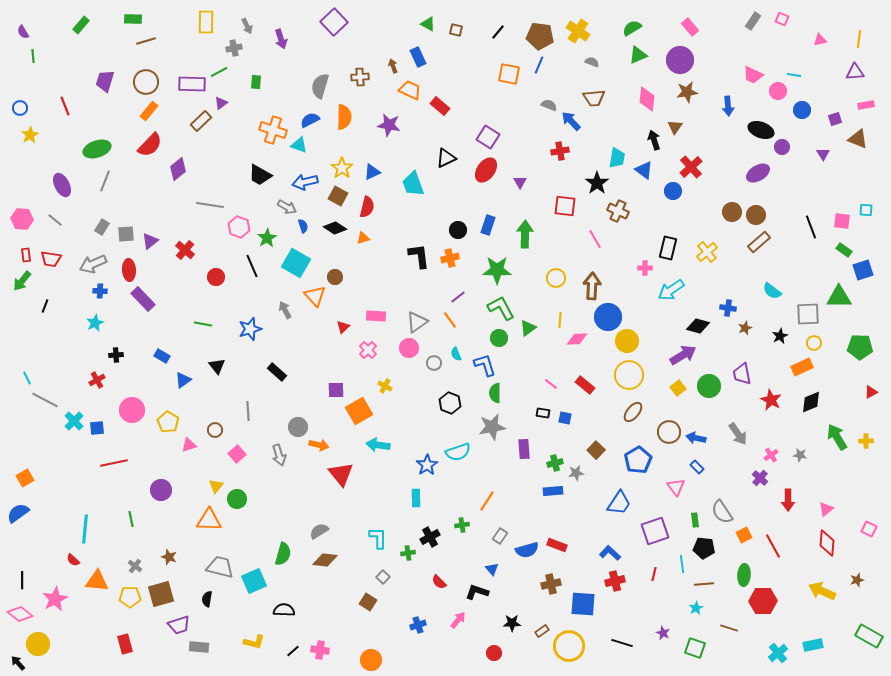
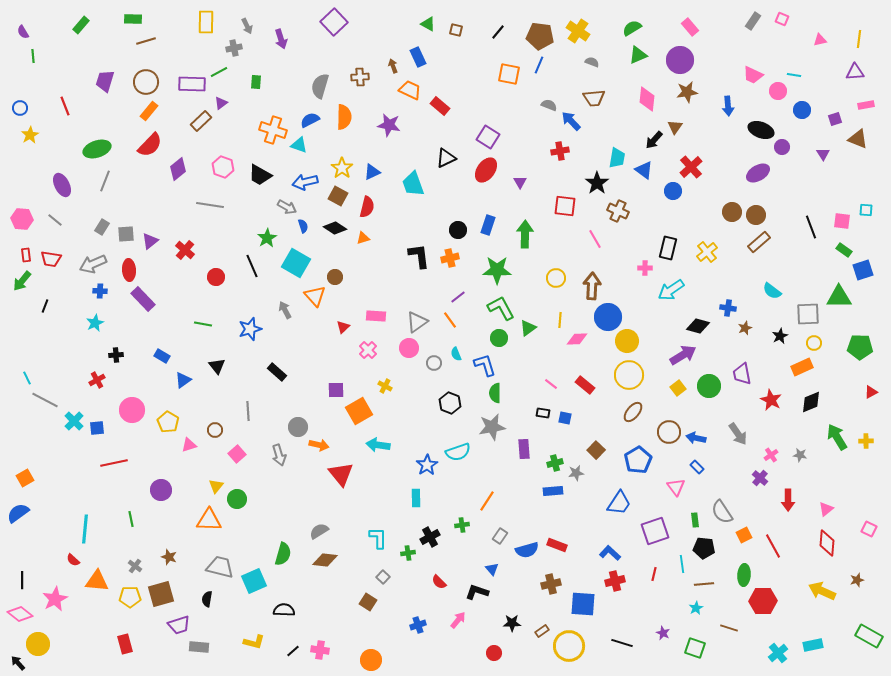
black arrow at (654, 140): rotated 120 degrees counterclockwise
pink hexagon at (239, 227): moved 16 px left, 60 px up
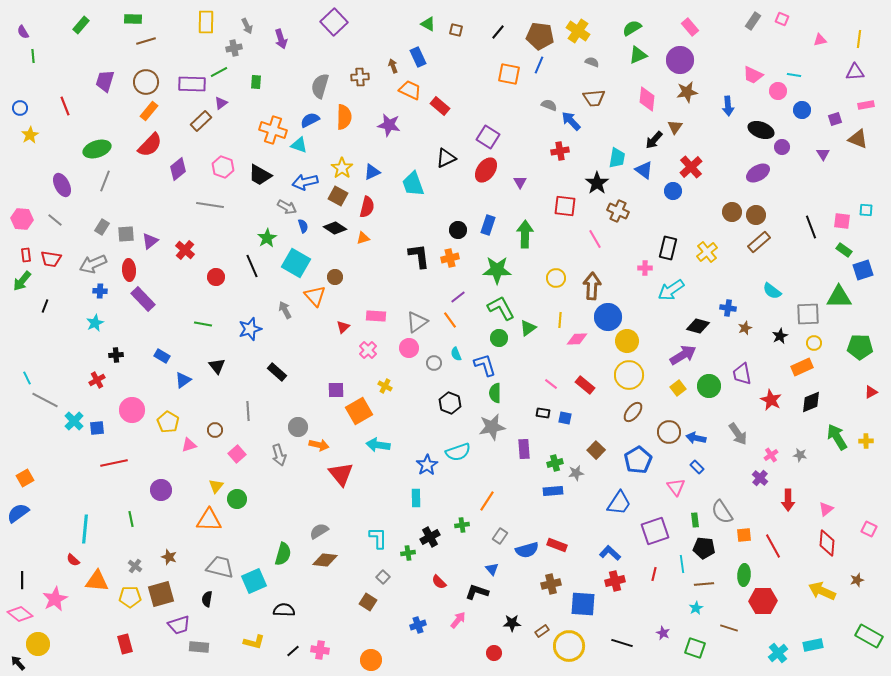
orange square at (744, 535): rotated 21 degrees clockwise
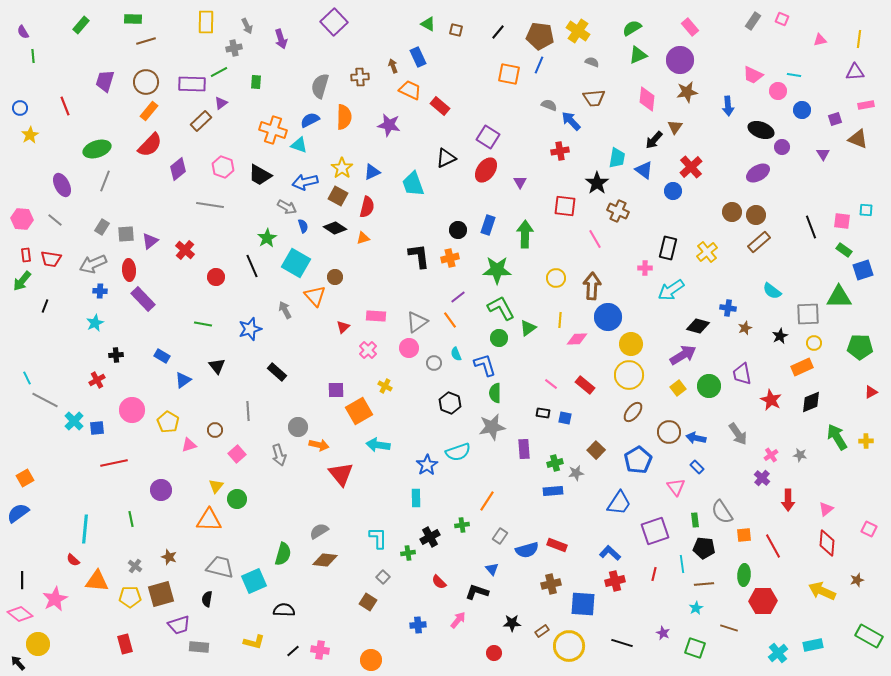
yellow circle at (627, 341): moved 4 px right, 3 px down
purple cross at (760, 478): moved 2 px right
blue cross at (418, 625): rotated 14 degrees clockwise
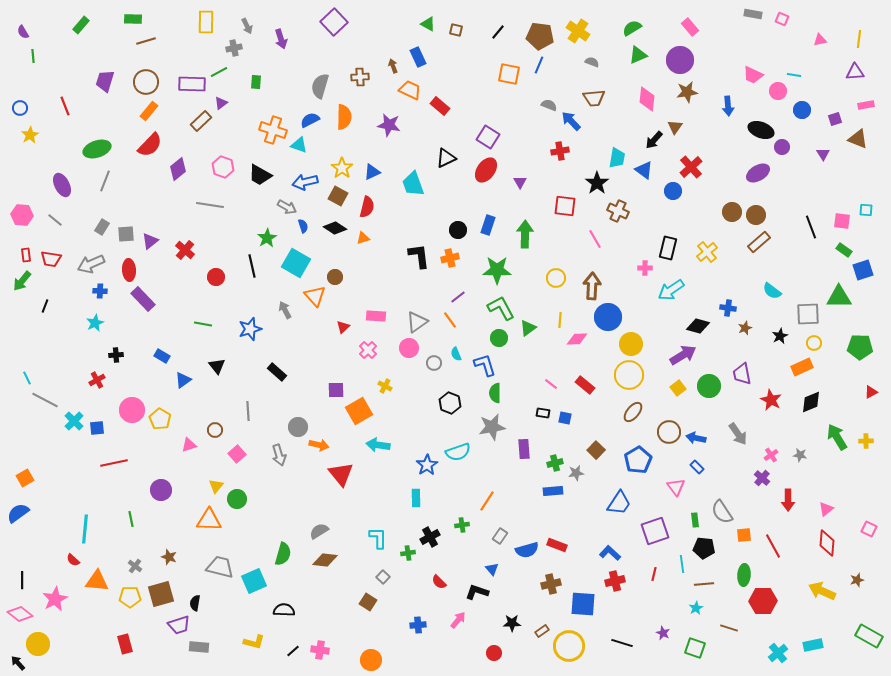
gray rectangle at (753, 21): moved 7 px up; rotated 66 degrees clockwise
pink hexagon at (22, 219): moved 4 px up
gray arrow at (93, 264): moved 2 px left
black line at (252, 266): rotated 10 degrees clockwise
yellow pentagon at (168, 422): moved 8 px left, 3 px up
black semicircle at (207, 599): moved 12 px left, 4 px down
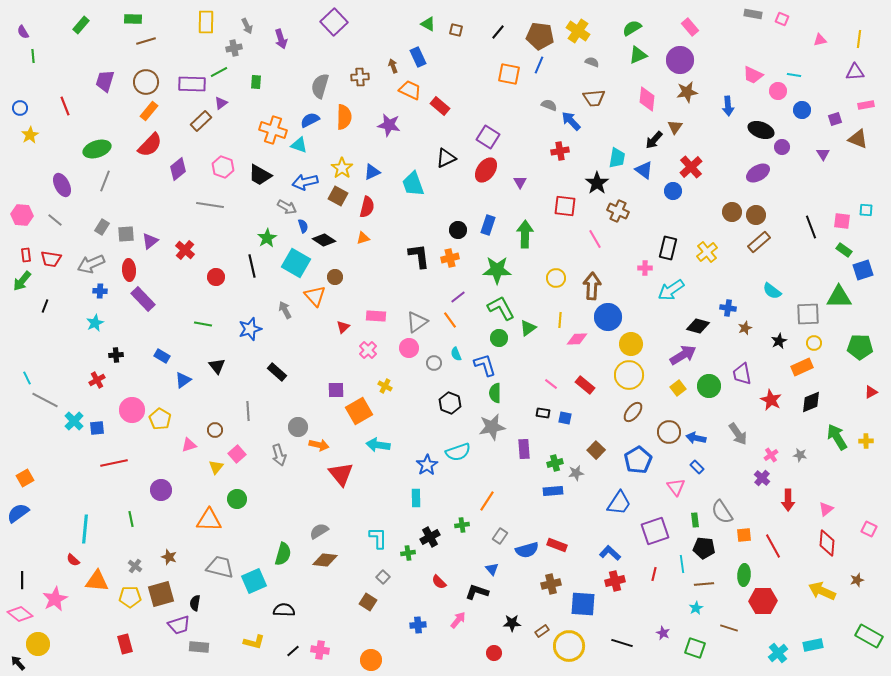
black diamond at (335, 228): moved 11 px left, 12 px down
black star at (780, 336): moved 1 px left, 5 px down
yellow triangle at (216, 486): moved 19 px up
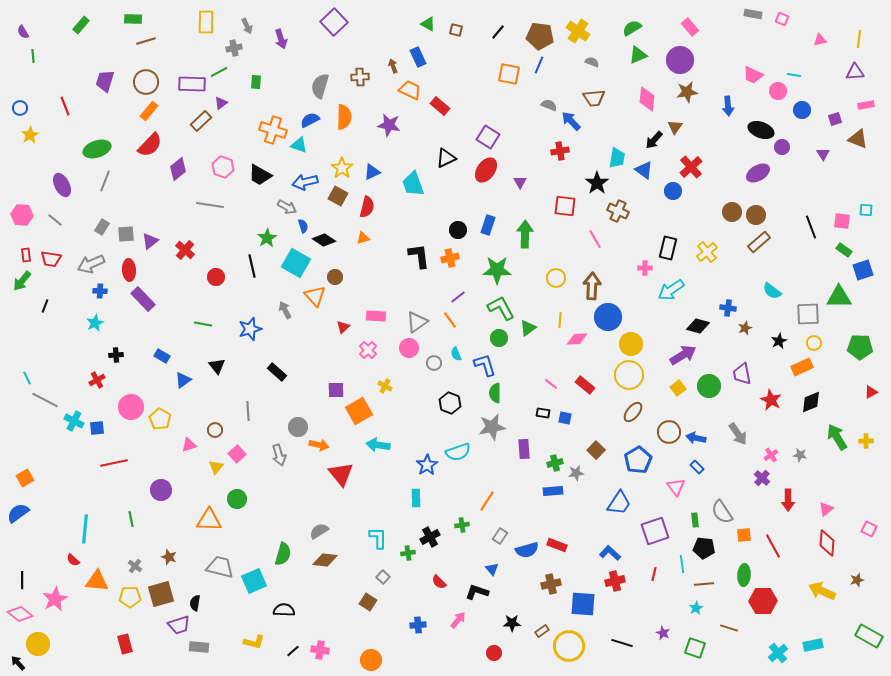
pink circle at (132, 410): moved 1 px left, 3 px up
cyan cross at (74, 421): rotated 18 degrees counterclockwise
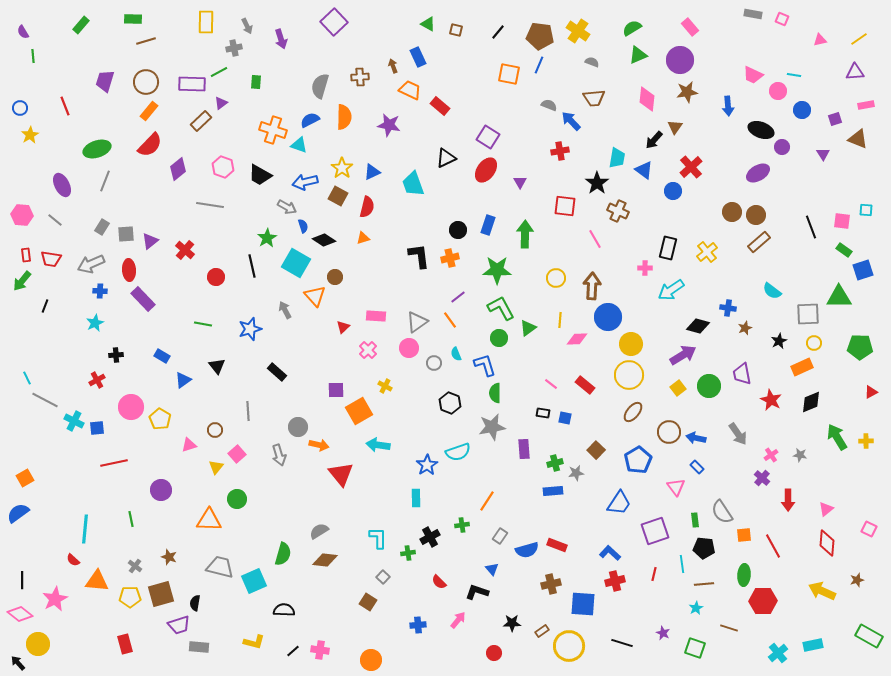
yellow line at (859, 39): rotated 48 degrees clockwise
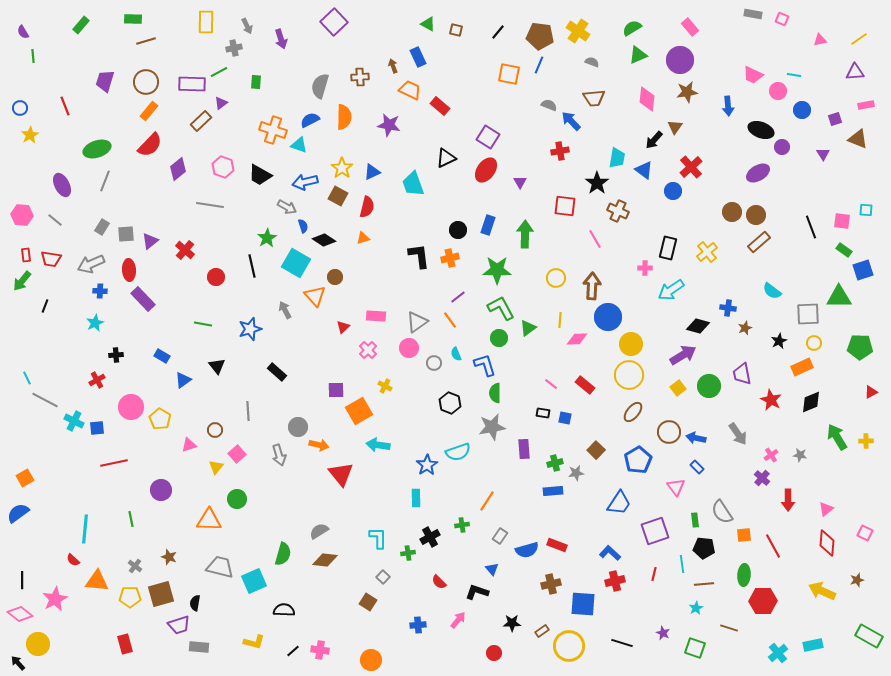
pink square at (869, 529): moved 4 px left, 4 px down
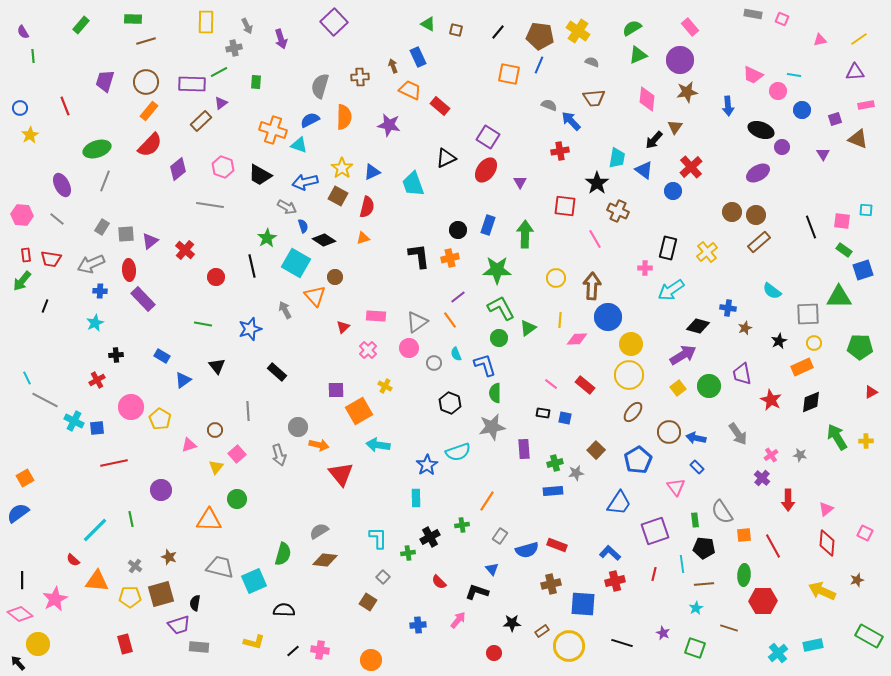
gray line at (55, 220): moved 2 px right, 1 px up
cyan line at (85, 529): moved 10 px right, 1 px down; rotated 40 degrees clockwise
